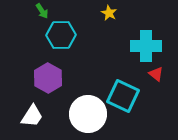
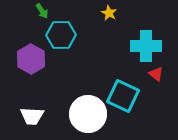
purple hexagon: moved 17 px left, 19 px up
white trapezoid: rotated 60 degrees clockwise
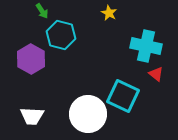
cyan hexagon: rotated 16 degrees clockwise
cyan cross: rotated 12 degrees clockwise
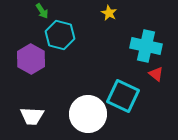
cyan hexagon: moved 1 px left
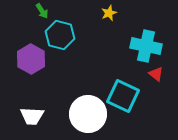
yellow star: rotated 21 degrees clockwise
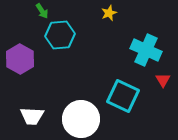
cyan hexagon: rotated 20 degrees counterclockwise
cyan cross: moved 4 px down; rotated 12 degrees clockwise
purple hexagon: moved 11 px left
red triangle: moved 7 px right, 6 px down; rotated 21 degrees clockwise
white circle: moved 7 px left, 5 px down
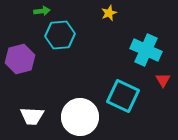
green arrow: rotated 63 degrees counterclockwise
purple hexagon: rotated 16 degrees clockwise
white circle: moved 1 px left, 2 px up
